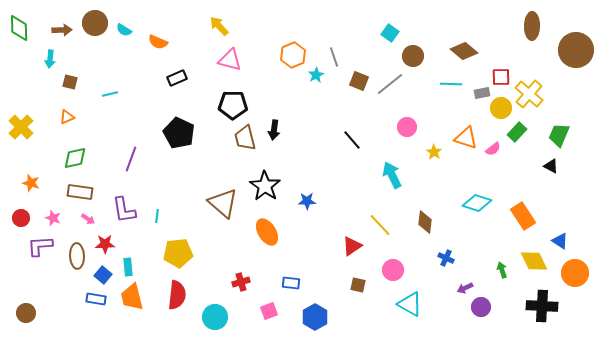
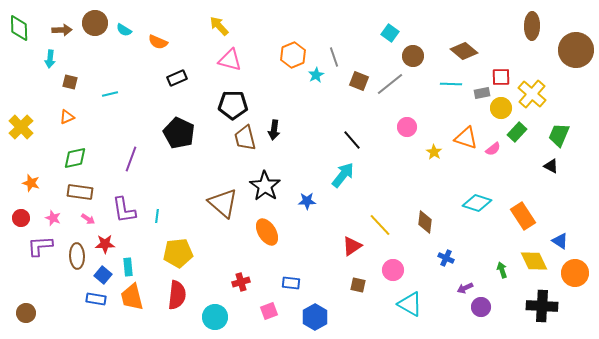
yellow cross at (529, 94): moved 3 px right
cyan arrow at (392, 175): moved 49 px left; rotated 64 degrees clockwise
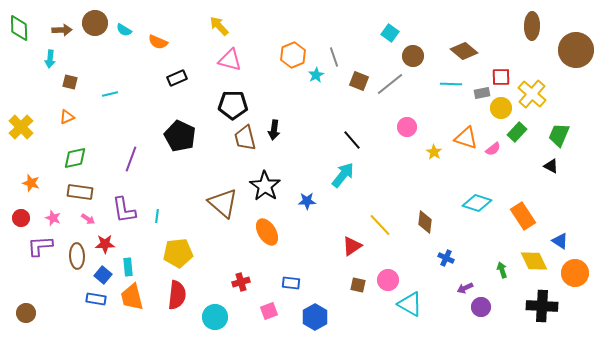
black pentagon at (179, 133): moved 1 px right, 3 px down
pink circle at (393, 270): moved 5 px left, 10 px down
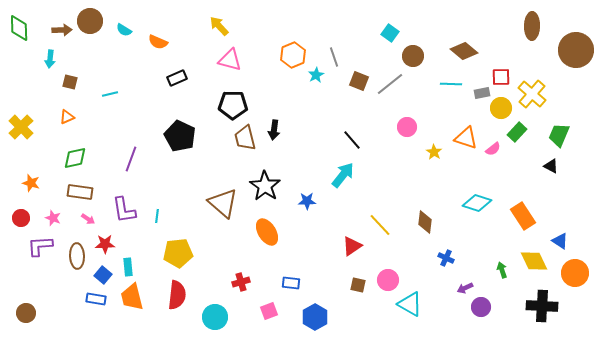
brown circle at (95, 23): moved 5 px left, 2 px up
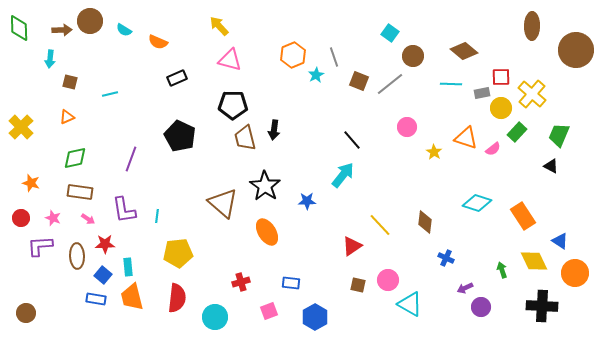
red semicircle at (177, 295): moved 3 px down
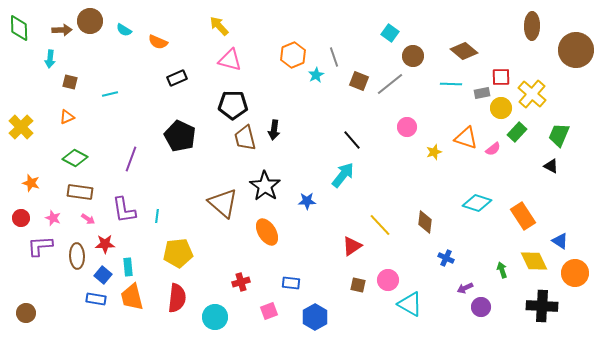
yellow star at (434, 152): rotated 21 degrees clockwise
green diamond at (75, 158): rotated 40 degrees clockwise
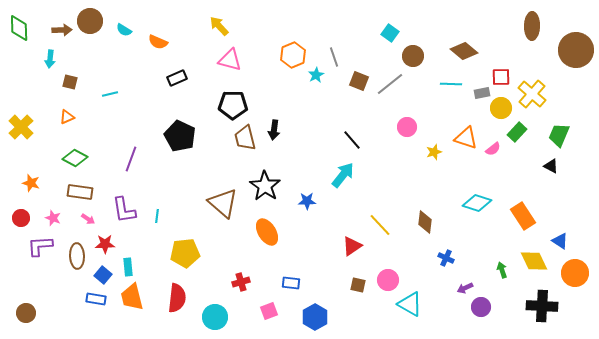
yellow pentagon at (178, 253): moved 7 px right
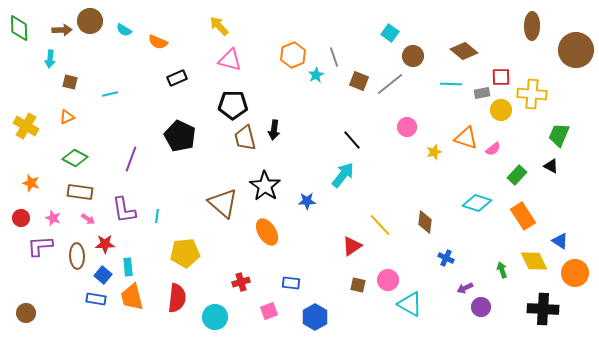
yellow cross at (532, 94): rotated 36 degrees counterclockwise
yellow circle at (501, 108): moved 2 px down
yellow cross at (21, 127): moved 5 px right, 1 px up; rotated 15 degrees counterclockwise
green rectangle at (517, 132): moved 43 px down
black cross at (542, 306): moved 1 px right, 3 px down
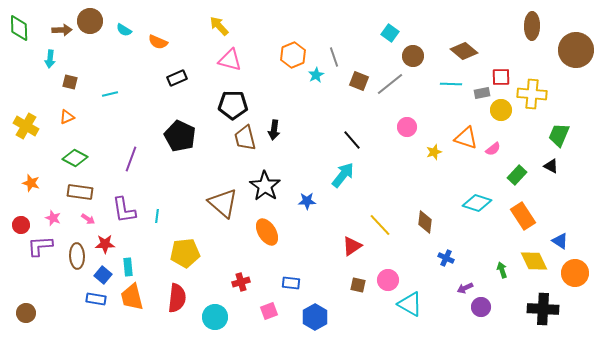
red circle at (21, 218): moved 7 px down
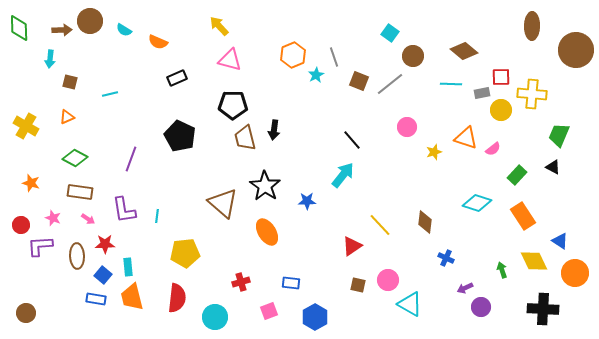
black triangle at (551, 166): moved 2 px right, 1 px down
